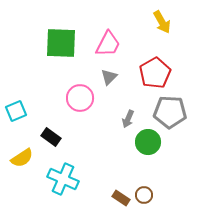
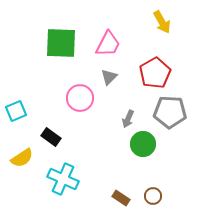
green circle: moved 5 px left, 2 px down
brown circle: moved 9 px right, 1 px down
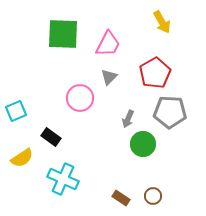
green square: moved 2 px right, 9 px up
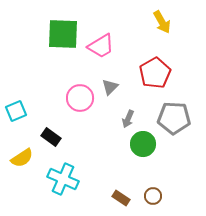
pink trapezoid: moved 7 px left, 2 px down; rotated 32 degrees clockwise
gray triangle: moved 1 px right, 10 px down
gray pentagon: moved 4 px right, 6 px down
